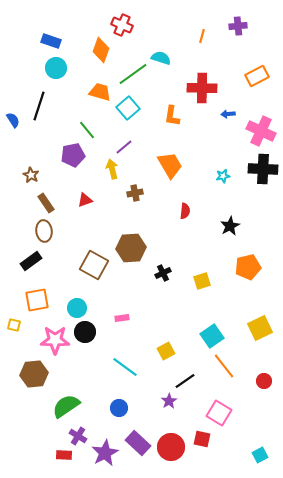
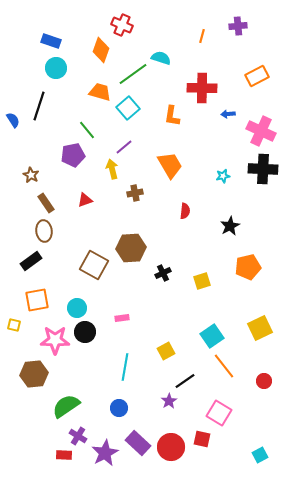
cyan line at (125, 367): rotated 64 degrees clockwise
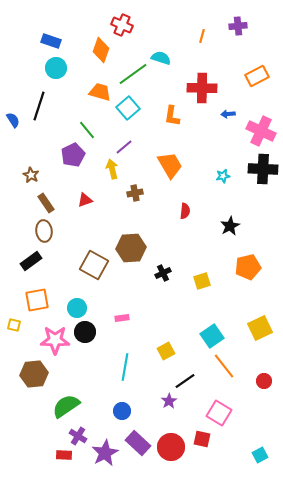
purple pentagon at (73, 155): rotated 15 degrees counterclockwise
blue circle at (119, 408): moved 3 px right, 3 px down
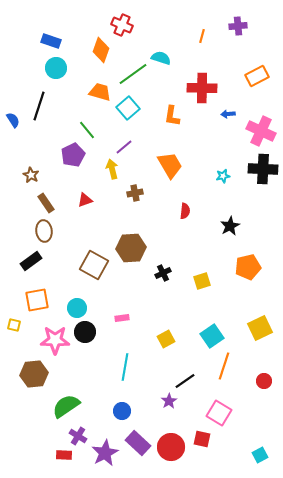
yellow square at (166, 351): moved 12 px up
orange line at (224, 366): rotated 56 degrees clockwise
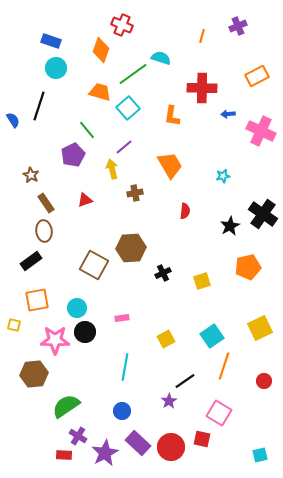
purple cross at (238, 26): rotated 18 degrees counterclockwise
black cross at (263, 169): moved 45 px down; rotated 32 degrees clockwise
cyan square at (260, 455): rotated 14 degrees clockwise
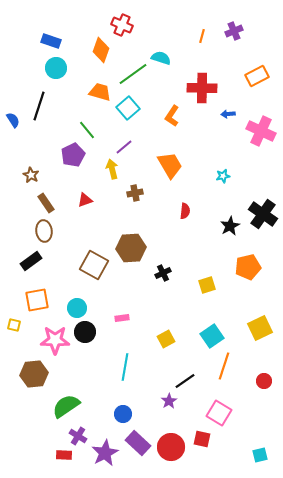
purple cross at (238, 26): moved 4 px left, 5 px down
orange L-shape at (172, 116): rotated 25 degrees clockwise
yellow square at (202, 281): moved 5 px right, 4 px down
blue circle at (122, 411): moved 1 px right, 3 px down
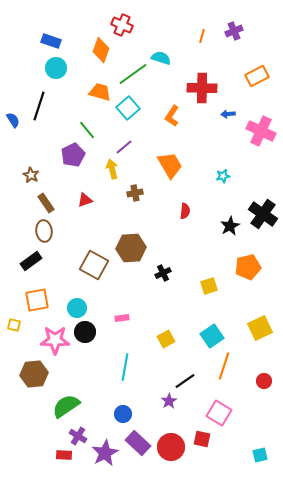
yellow square at (207, 285): moved 2 px right, 1 px down
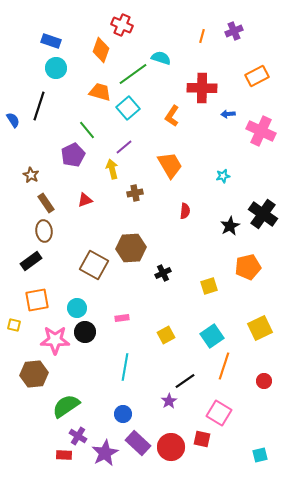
yellow square at (166, 339): moved 4 px up
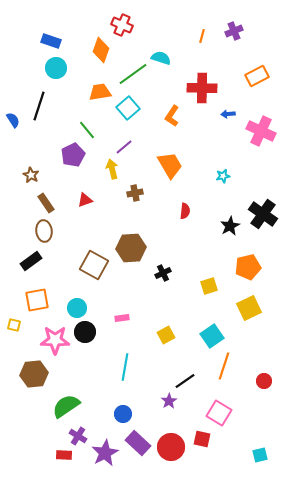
orange trapezoid at (100, 92): rotated 25 degrees counterclockwise
yellow square at (260, 328): moved 11 px left, 20 px up
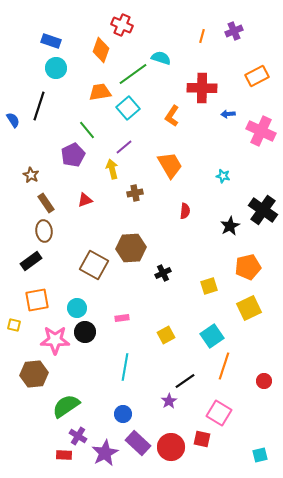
cyan star at (223, 176): rotated 24 degrees clockwise
black cross at (263, 214): moved 4 px up
